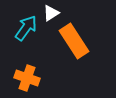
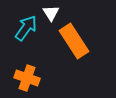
white triangle: rotated 30 degrees counterclockwise
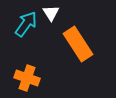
cyan arrow: moved 4 px up
orange rectangle: moved 4 px right, 3 px down
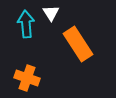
cyan arrow: rotated 40 degrees counterclockwise
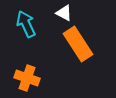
white triangle: moved 13 px right; rotated 30 degrees counterclockwise
cyan arrow: rotated 20 degrees counterclockwise
